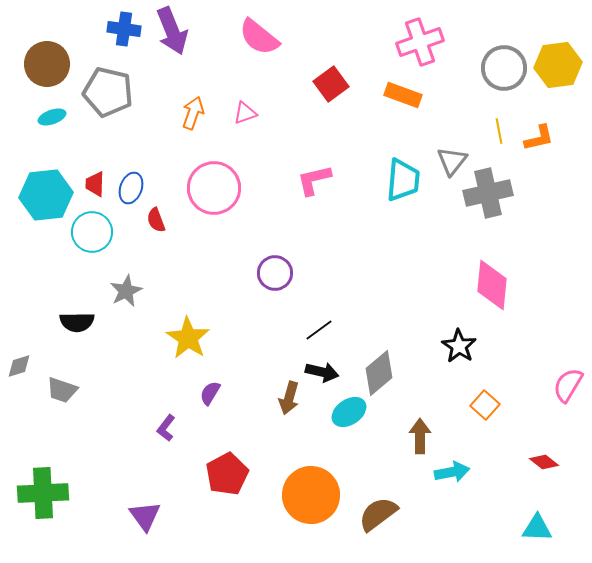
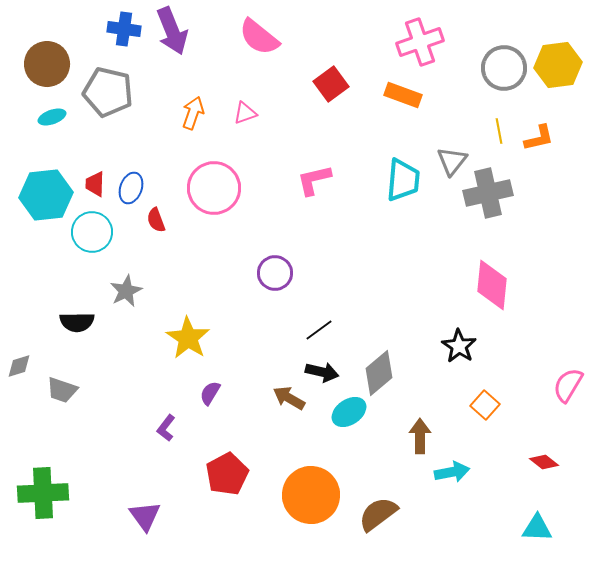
brown arrow at (289, 398): rotated 104 degrees clockwise
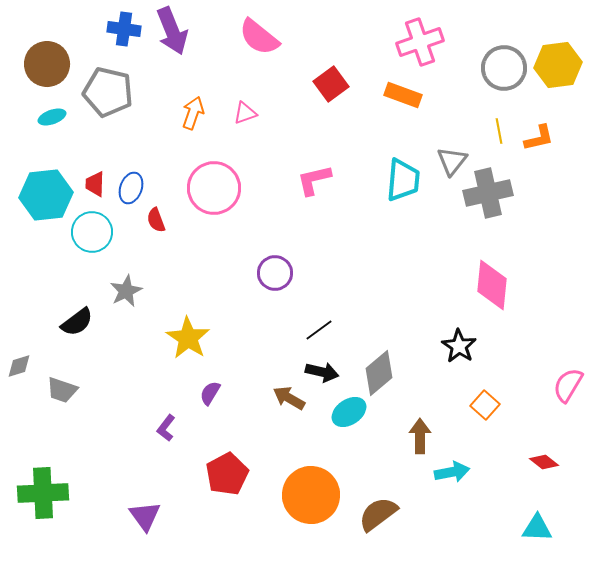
black semicircle at (77, 322): rotated 36 degrees counterclockwise
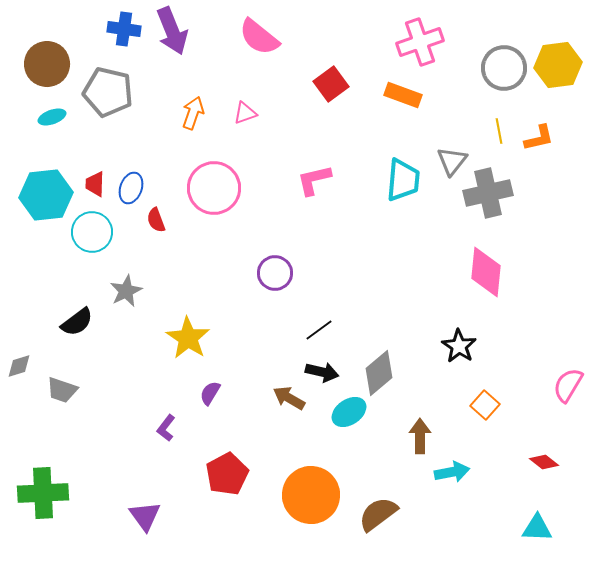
pink diamond at (492, 285): moved 6 px left, 13 px up
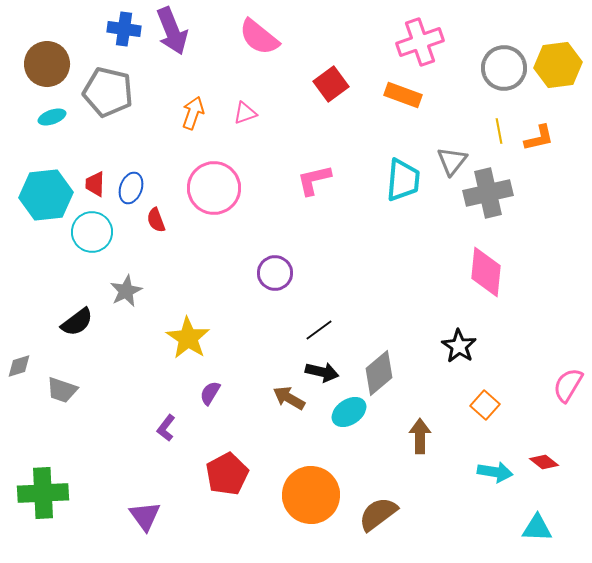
cyan arrow at (452, 472): moved 43 px right; rotated 20 degrees clockwise
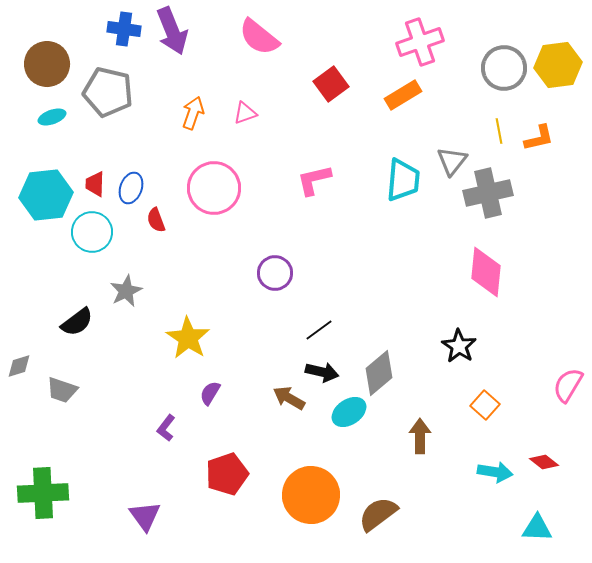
orange rectangle at (403, 95): rotated 51 degrees counterclockwise
red pentagon at (227, 474): rotated 9 degrees clockwise
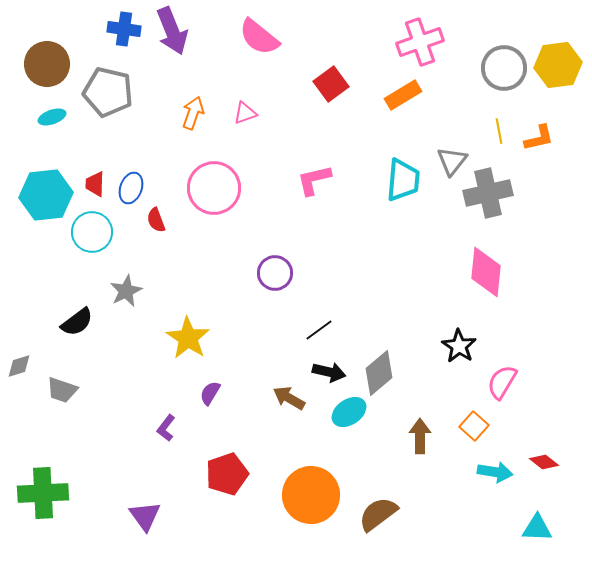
black arrow at (322, 372): moved 7 px right
pink semicircle at (568, 385): moved 66 px left, 3 px up
orange square at (485, 405): moved 11 px left, 21 px down
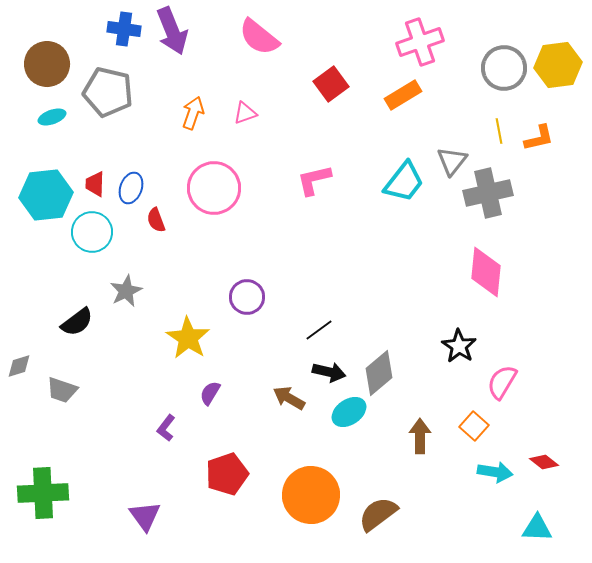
cyan trapezoid at (403, 180): moved 1 px right, 2 px down; rotated 33 degrees clockwise
purple circle at (275, 273): moved 28 px left, 24 px down
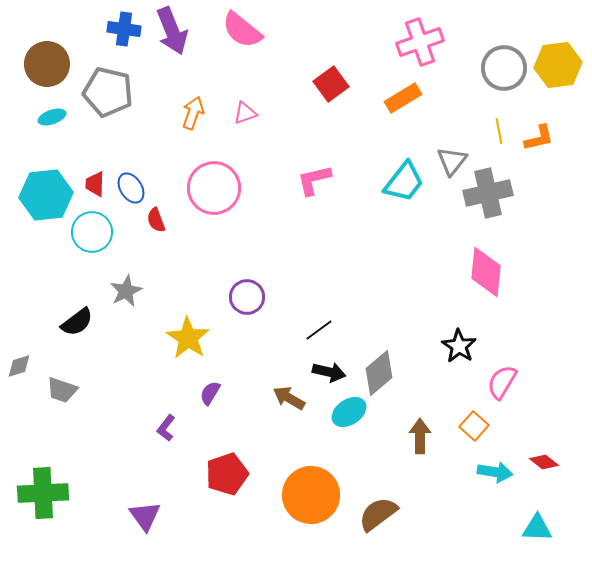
pink semicircle at (259, 37): moved 17 px left, 7 px up
orange rectangle at (403, 95): moved 3 px down
blue ellipse at (131, 188): rotated 52 degrees counterclockwise
